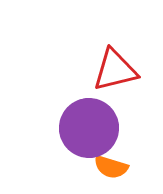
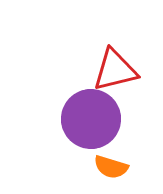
purple circle: moved 2 px right, 9 px up
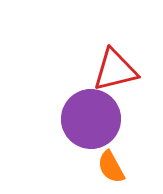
orange semicircle: rotated 44 degrees clockwise
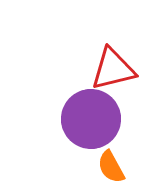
red triangle: moved 2 px left, 1 px up
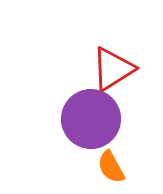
red triangle: rotated 18 degrees counterclockwise
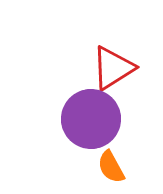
red triangle: moved 1 px up
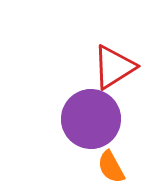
red triangle: moved 1 px right, 1 px up
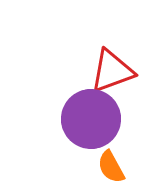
red triangle: moved 2 px left, 4 px down; rotated 12 degrees clockwise
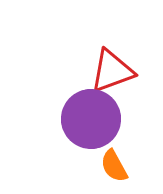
orange semicircle: moved 3 px right, 1 px up
